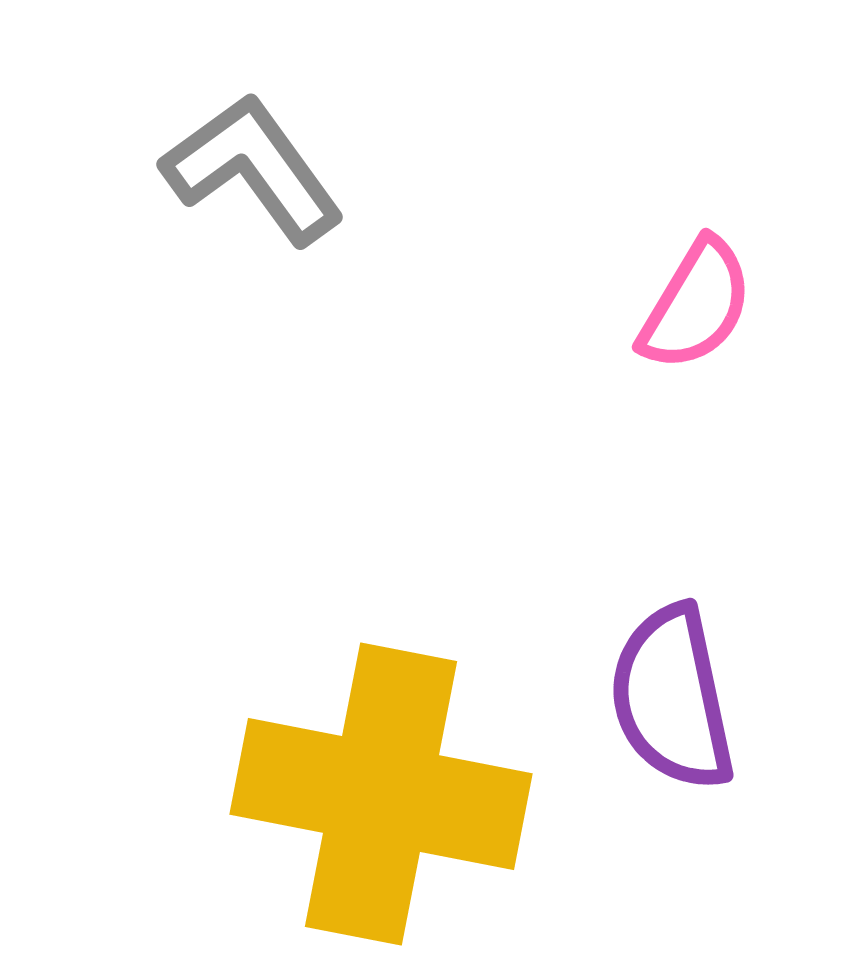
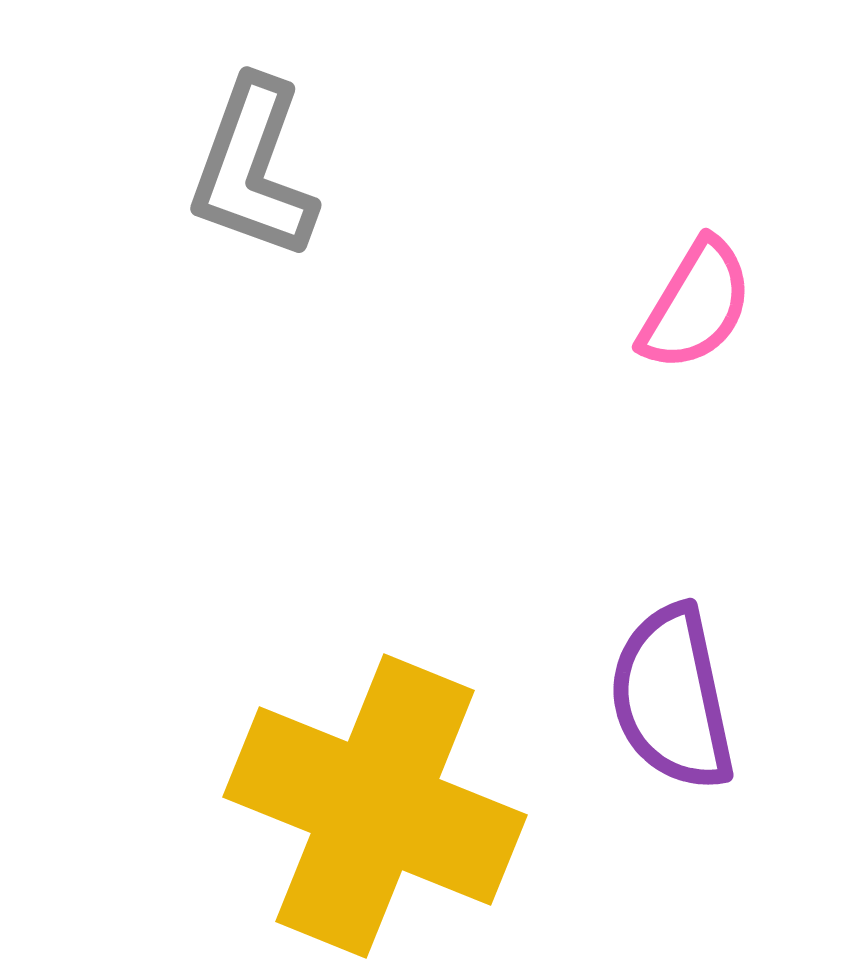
gray L-shape: rotated 124 degrees counterclockwise
yellow cross: moved 6 px left, 12 px down; rotated 11 degrees clockwise
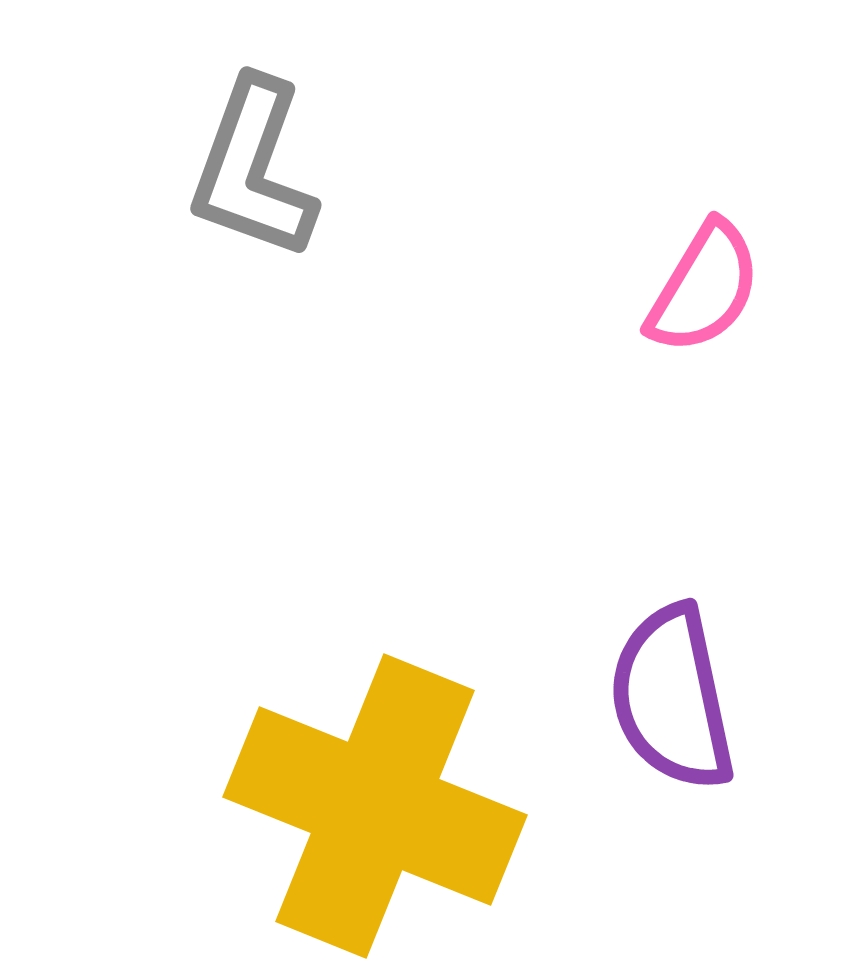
pink semicircle: moved 8 px right, 17 px up
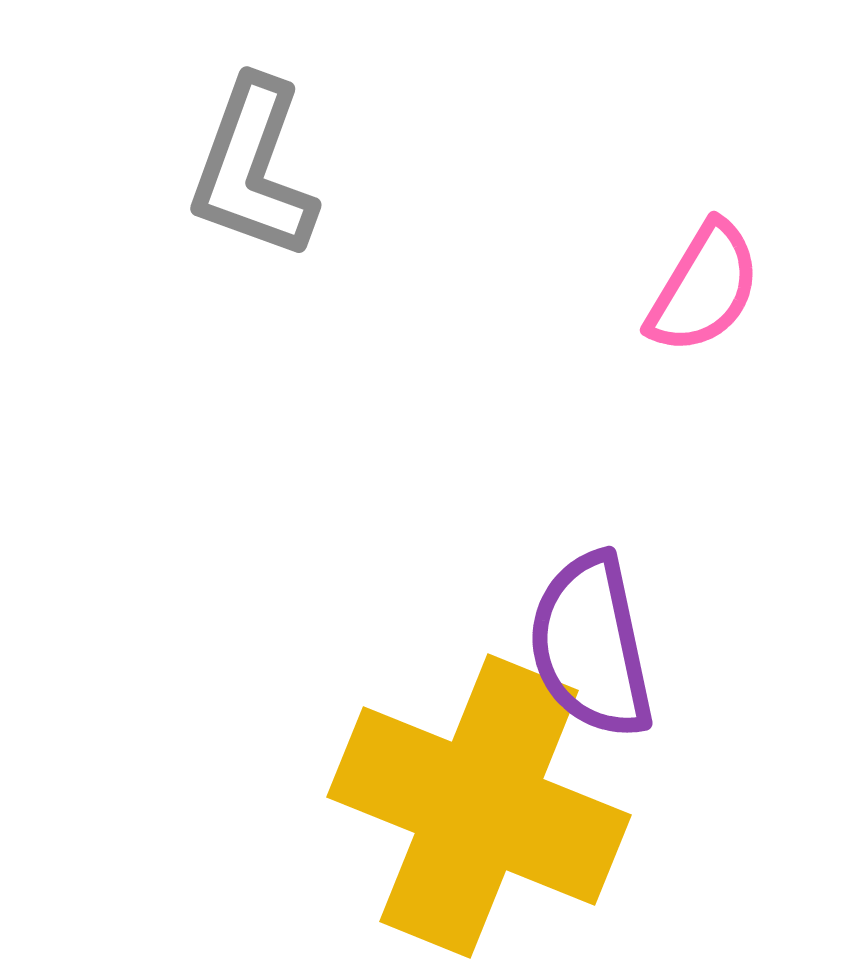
purple semicircle: moved 81 px left, 52 px up
yellow cross: moved 104 px right
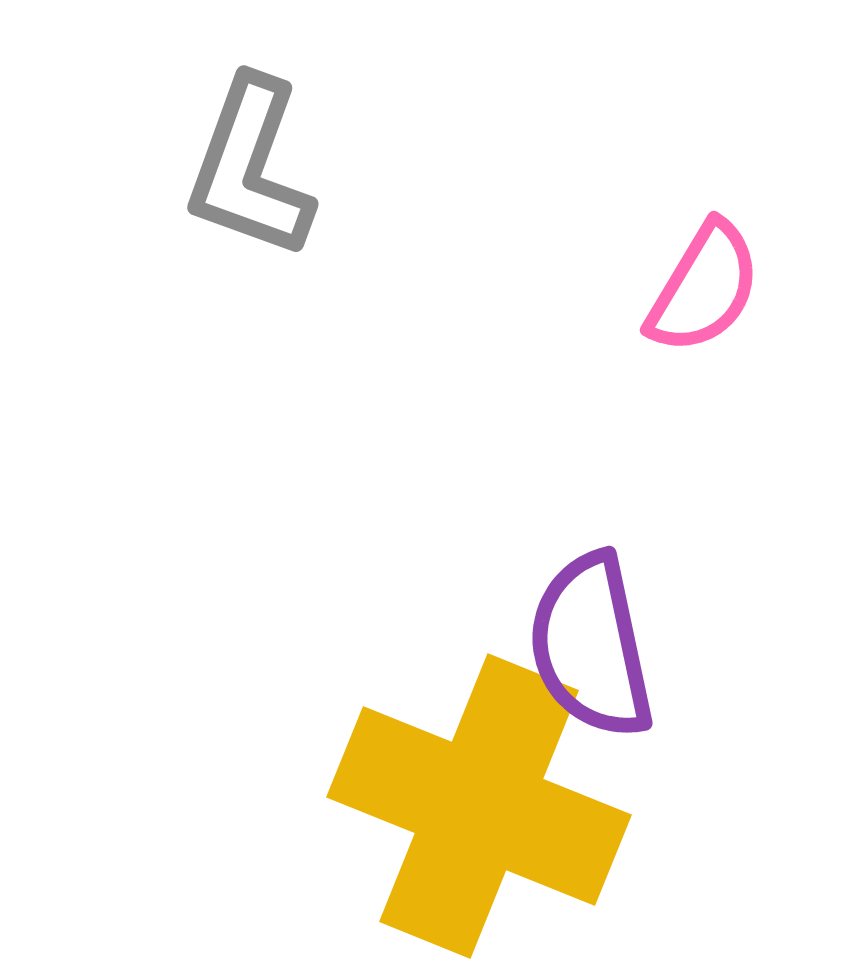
gray L-shape: moved 3 px left, 1 px up
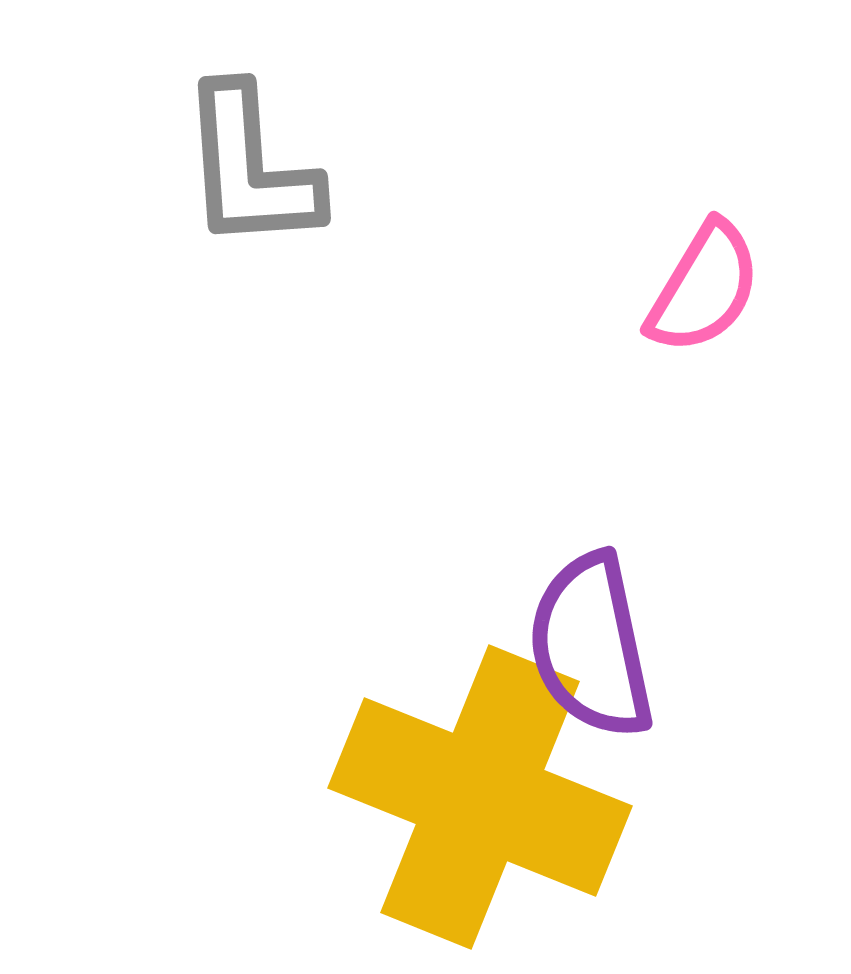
gray L-shape: rotated 24 degrees counterclockwise
yellow cross: moved 1 px right, 9 px up
